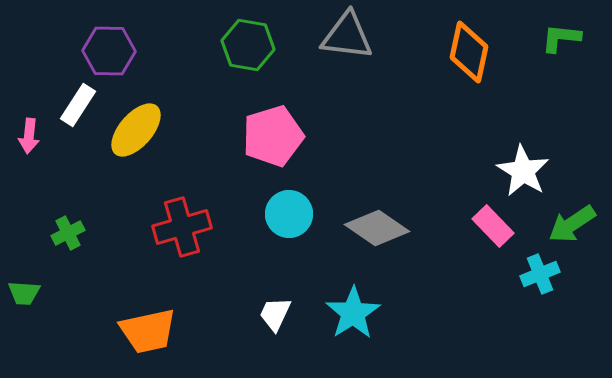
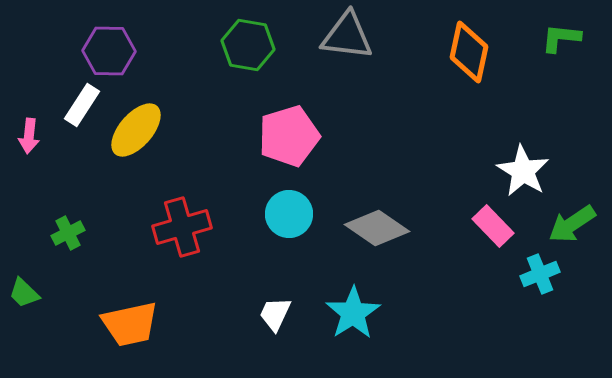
white rectangle: moved 4 px right
pink pentagon: moved 16 px right
green trapezoid: rotated 40 degrees clockwise
orange trapezoid: moved 18 px left, 7 px up
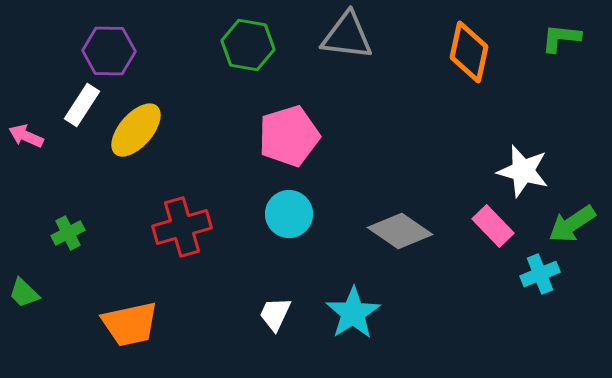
pink arrow: moved 3 px left; rotated 108 degrees clockwise
white star: rotated 16 degrees counterclockwise
gray diamond: moved 23 px right, 3 px down
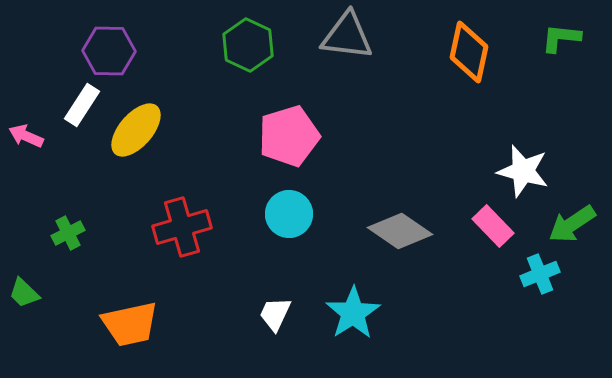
green hexagon: rotated 15 degrees clockwise
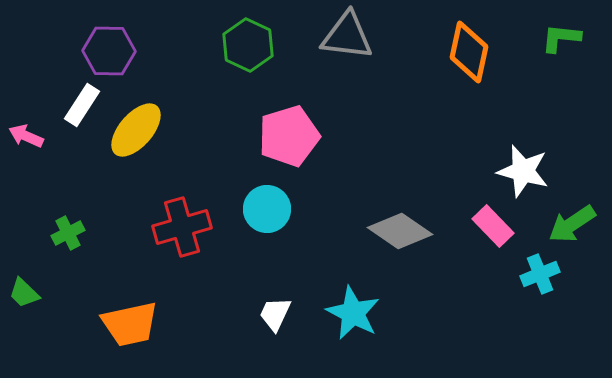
cyan circle: moved 22 px left, 5 px up
cyan star: rotated 12 degrees counterclockwise
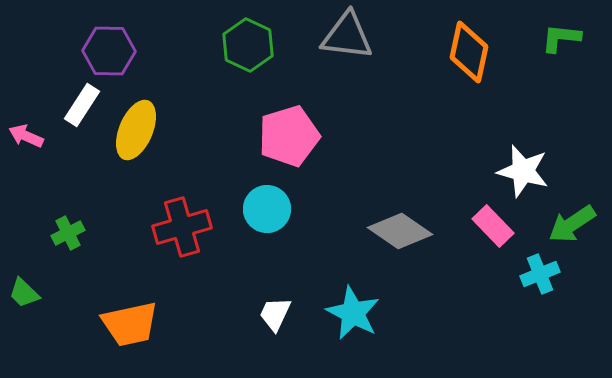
yellow ellipse: rotated 18 degrees counterclockwise
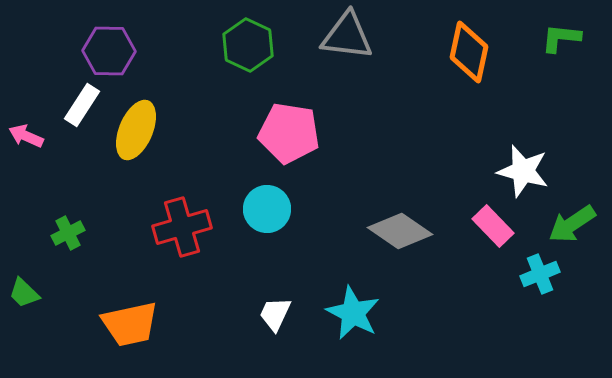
pink pentagon: moved 3 px up; rotated 26 degrees clockwise
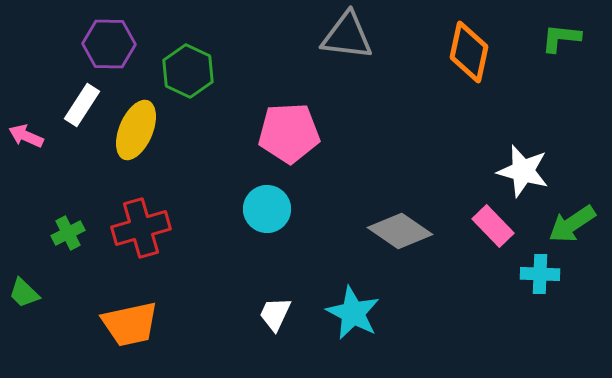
green hexagon: moved 60 px left, 26 px down
purple hexagon: moved 7 px up
pink pentagon: rotated 12 degrees counterclockwise
red cross: moved 41 px left, 1 px down
cyan cross: rotated 24 degrees clockwise
